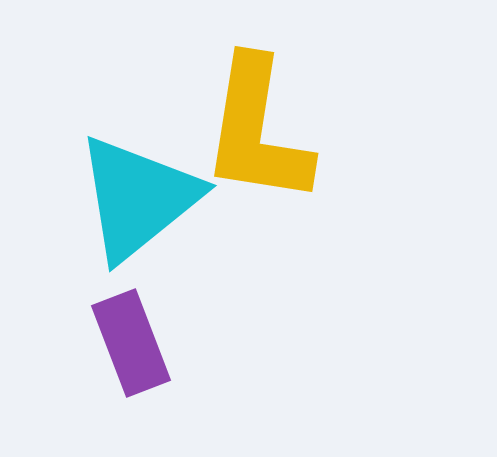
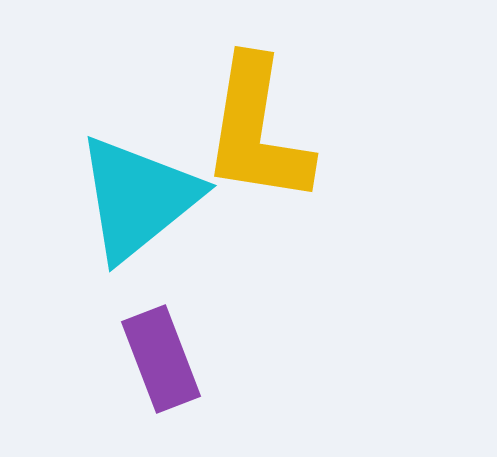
purple rectangle: moved 30 px right, 16 px down
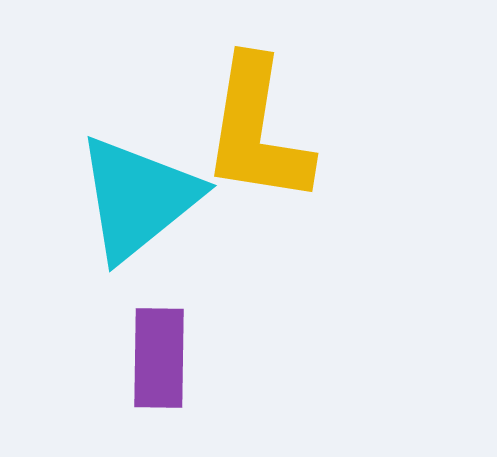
purple rectangle: moved 2 px left, 1 px up; rotated 22 degrees clockwise
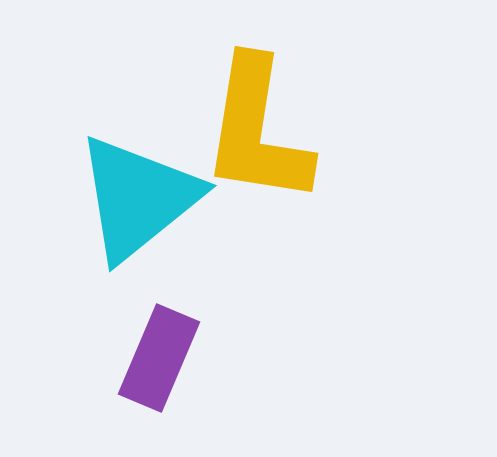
purple rectangle: rotated 22 degrees clockwise
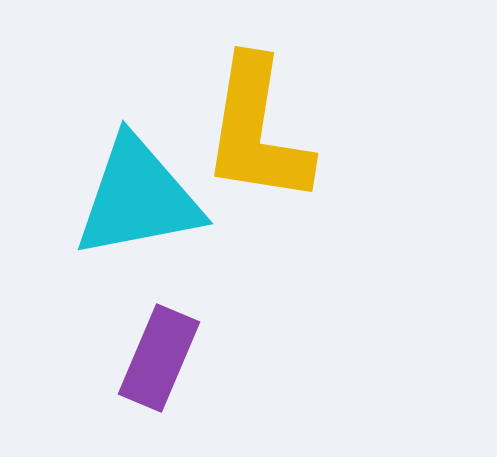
cyan triangle: rotated 28 degrees clockwise
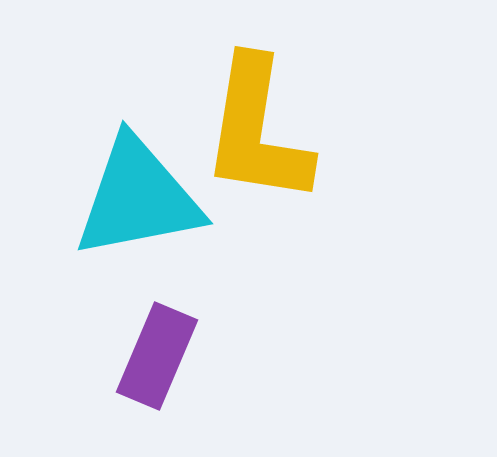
purple rectangle: moved 2 px left, 2 px up
